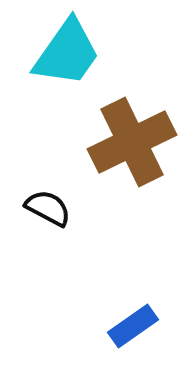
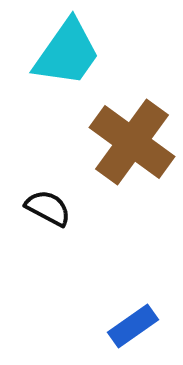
brown cross: rotated 28 degrees counterclockwise
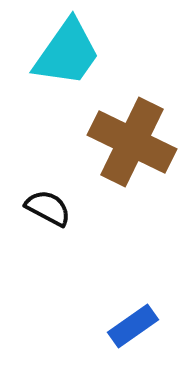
brown cross: rotated 10 degrees counterclockwise
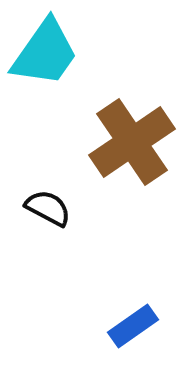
cyan trapezoid: moved 22 px left
brown cross: rotated 30 degrees clockwise
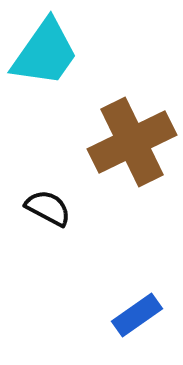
brown cross: rotated 8 degrees clockwise
blue rectangle: moved 4 px right, 11 px up
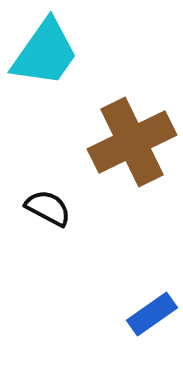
blue rectangle: moved 15 px right, 1 px up
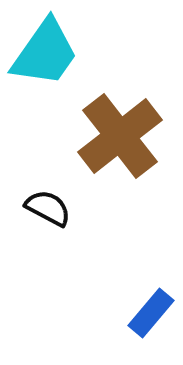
brown cross: moved 12 px left, 6 px up; rotated 12 degrees counterclockwise
blue rectangle: moved 1 px left, 1 px up; rotated 15 degrees counterclockwise
